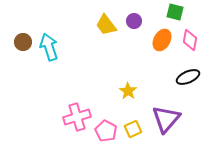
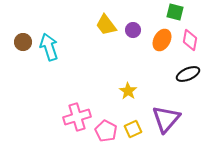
purple circle: moved 1 px left, 9 px down
black ellipse: moved 3 px up
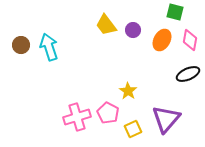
brown circle: moved 2 px left, 3 px down
pink pentagon: moved 2 px right, 18 px up
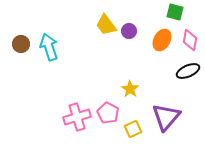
purple circle: moved 4 px left, 1 px down
brown circle: moved 1 px up
black ellipse: moved 3 px up
yellow star: moved 2 px right, 2 px up
purple triangle: moved 2 px up
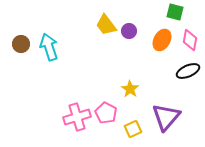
pink pentagon: moved 2 px left
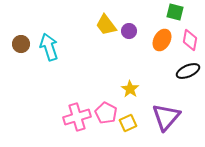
yellow square: moved 5 px left, 6 px up
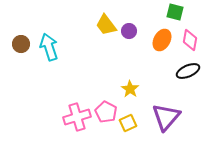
pink pentagon: moved 1 px up
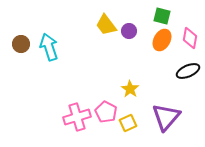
green square: moved 13 px left, 4 px down
pink diamond: moved 2 px up
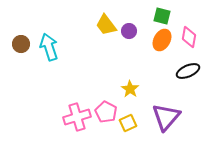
pink diamond: moved 1 px left, 1 px up
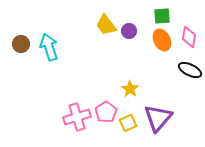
green square: rotated 18 degrees counterclockwise
orange ellipse: rotated 55 degrees counterclockwise
black ellipse: moved 2 px right, 1 px up; rotated 50 degrees clockwise
pink pentagon: rotated 10 degrees clockwise
purple triangle: moved 8 px left, 1 px down
